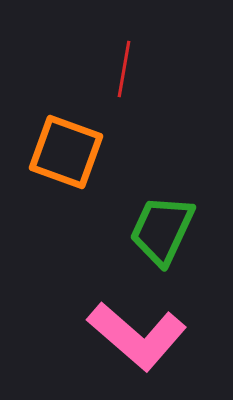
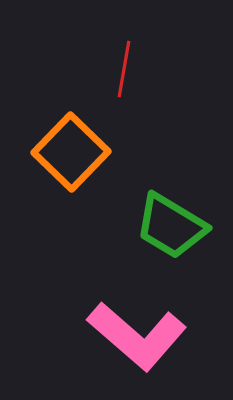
orange square: moved 5 px right; rotated 24 degrees clockwise
green trapezoid: moved 9 px right, 4 px up; rotated 84 degrees counterclockwise
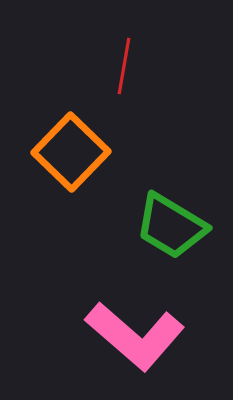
red line: moved 3 px up
pink L-shape: moved 2 px left
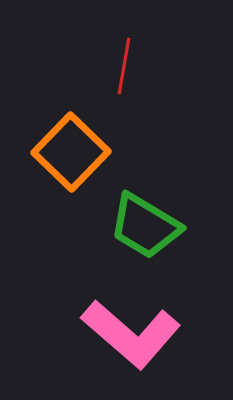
green trapezoid: moved 26 px left
pink L-shape: moved 4 px left, 2 px up
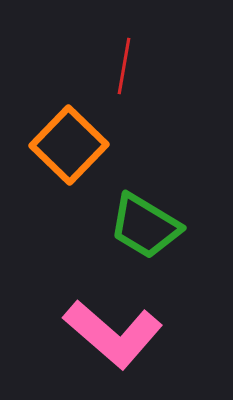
orange square: moved 2 px left, 7 px up
pink L-shape: moved 18 px left
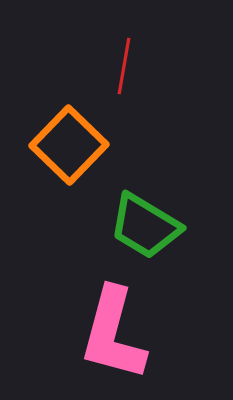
pink L-shape: rotated 64 degrees clockwise
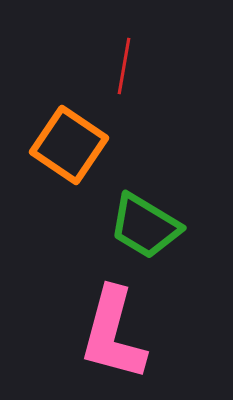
orange square: rotated 10 degrees counterclockwise
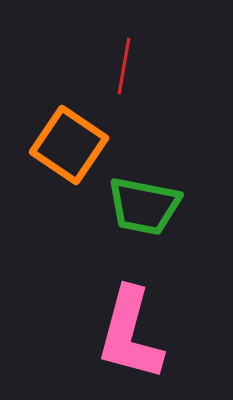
green trapezoid: moved 1 px left, 20 px up; rotated 20 degrees counterclockwise
pink L-shape: moved 17 px right
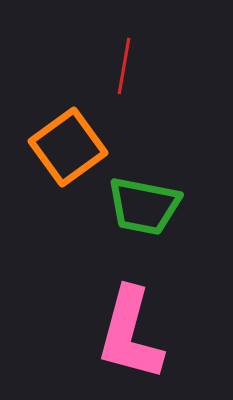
orange square: moved 1 px left, 2 px down; rotated 20 degrees clockwise
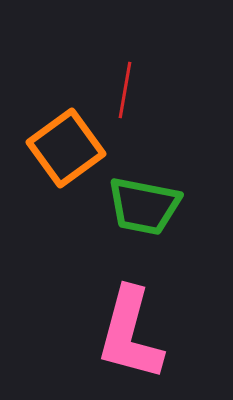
red line: moved 1 px right, 24 px down
orange square: moved 2 px left, 1 px down
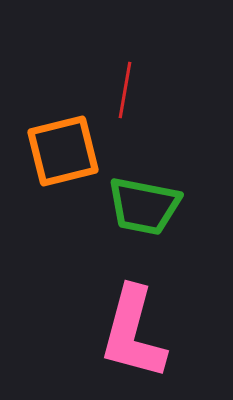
orange square: moved 3 px left, 3 px down; rotated 22 degrees clockwise
pink L-shape: moved 3 px right, 1 px up
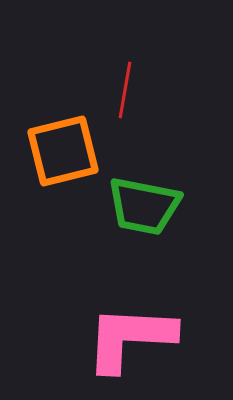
pink L-shape: moved 3 px left, 5 px down; rotated 78 degrees clockwise
